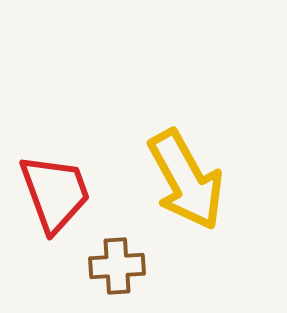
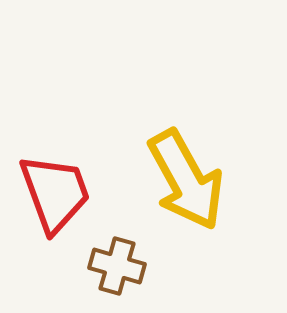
brown cross: rotated 20 degrees clockwise
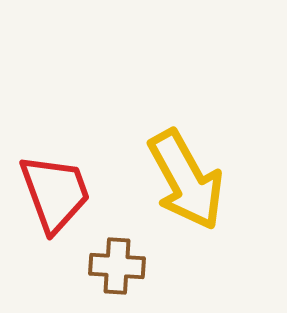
brown cross: rotated 12 degrees counterclockwise
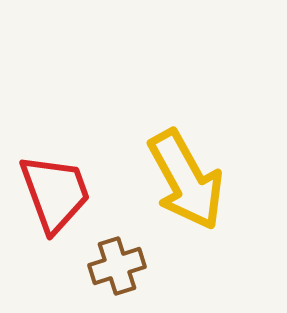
brown cross: rotated 22 degrees counterclockwise
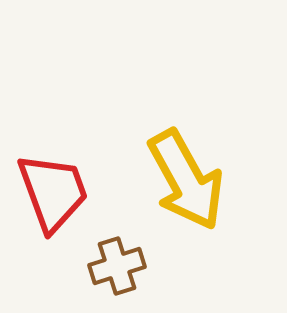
red trapezoid: moved 2 px left, 1 px up
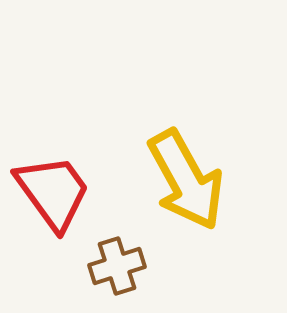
red trapezoid: rotated 16 degrees counterclockwise
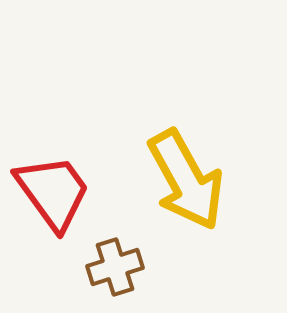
brown cross: moved 2 px left, 1 px down
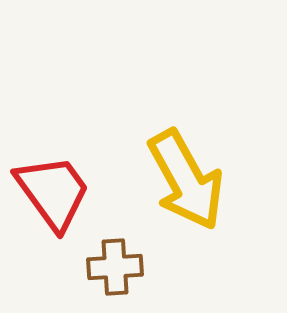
brown cross: rotated 14 degrees clockwise
